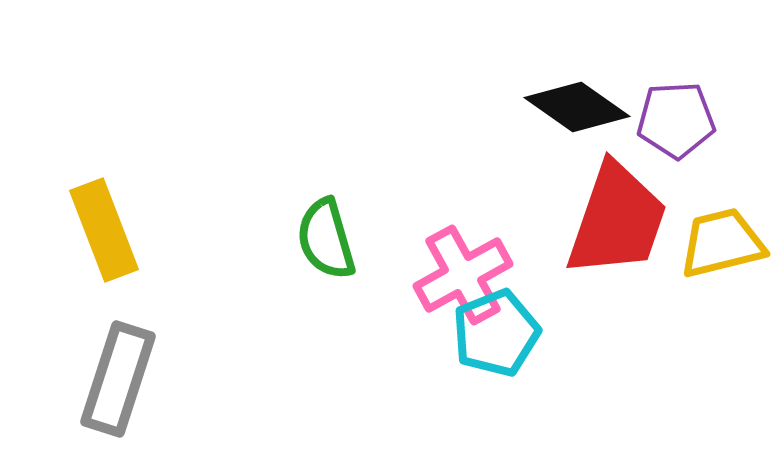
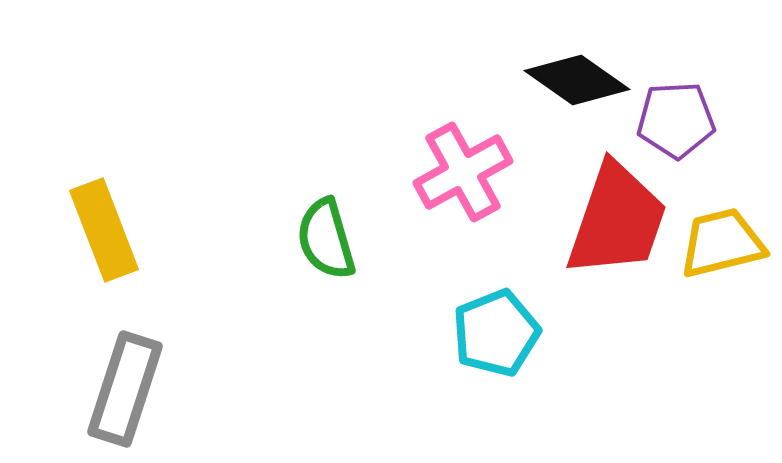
black diamond: moved 27 px up
pink cross: moved 103 px up
gray rectangle: moved 7 px right, 10 px down
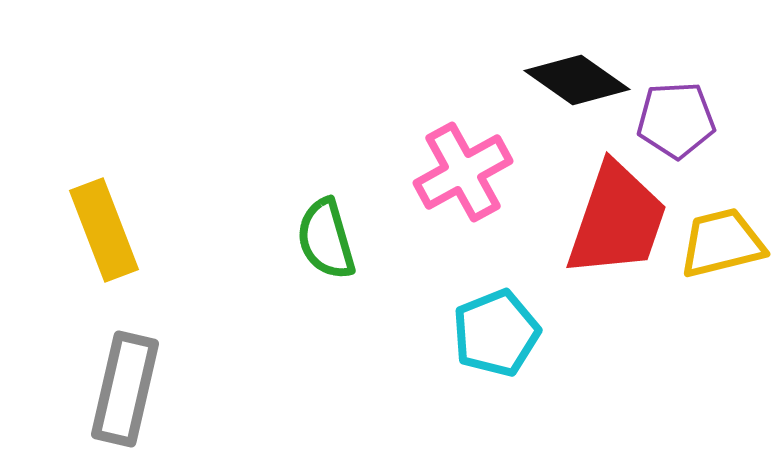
gray rectangle: rotated 5 degrees counterclockwise
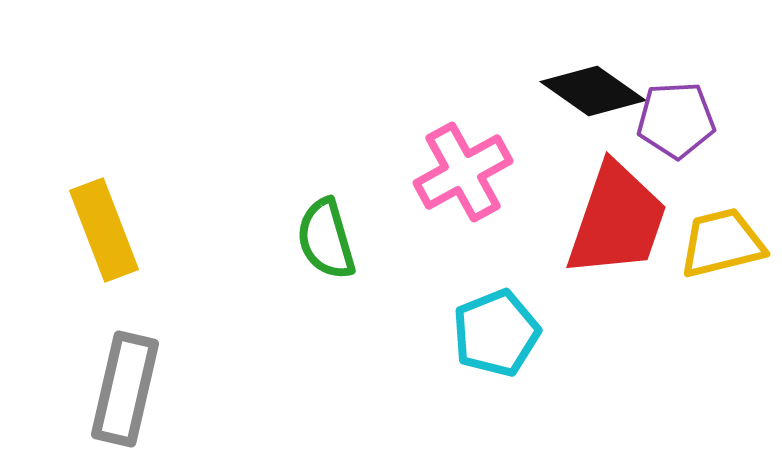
black diamond: moved 16 px right, 11 px down
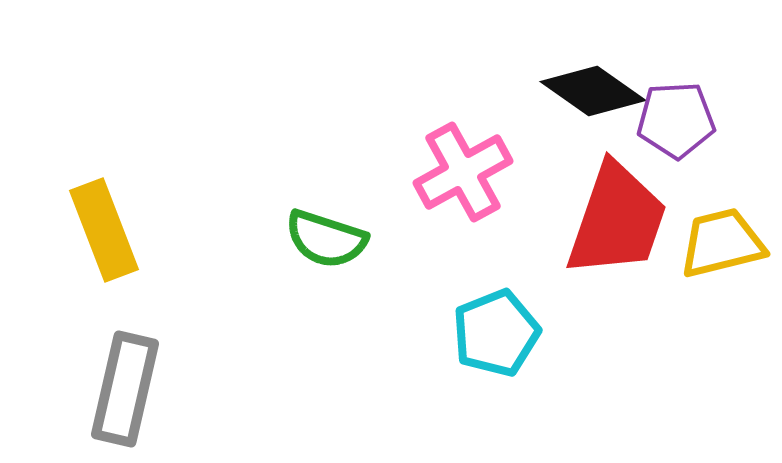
green semicircle: rotated 56 degrees counterclockwise
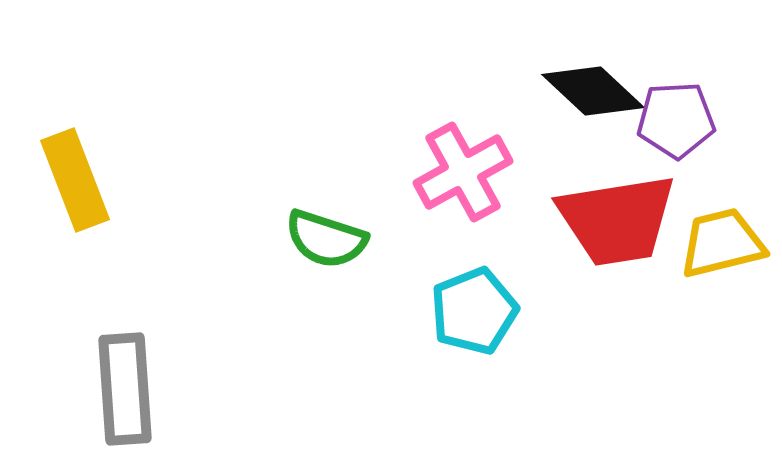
black diamond: rotated 8 degrees clockwise
red trapezoid: rotated 62 degrees clockwise
yellow rectangle: moved 29 px left, 50 px up
cyan pentagon: moved 22 px left, 22 px up
gray rectangle: rotated 17 degrees counterclockwise
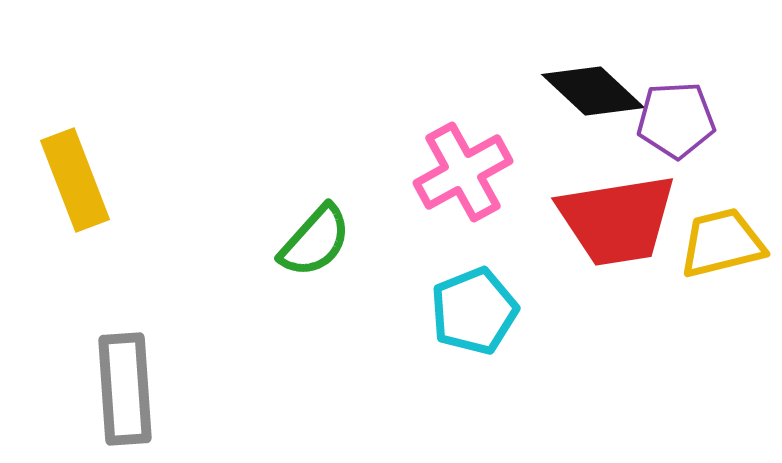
green semicircle: moved 11 px left, 2 px down; rotated 66 degrees counterclockwise
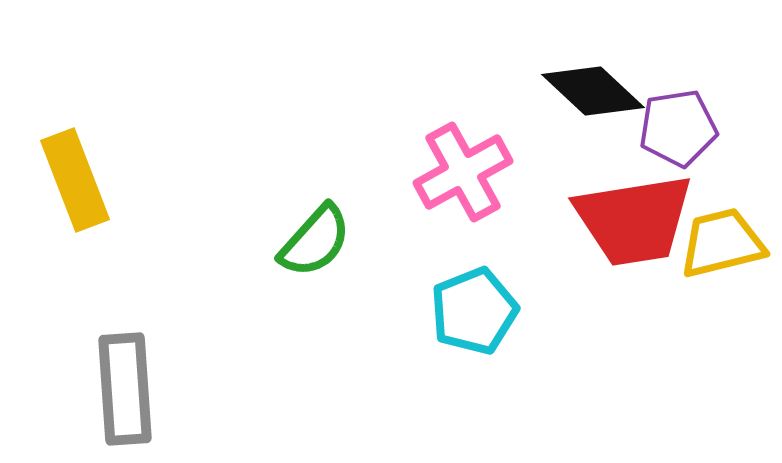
purple pentagon: moved 2 px right, 8 px down; rotated 6 degrees counterclockwise
red trapezoid: moved 17 px right
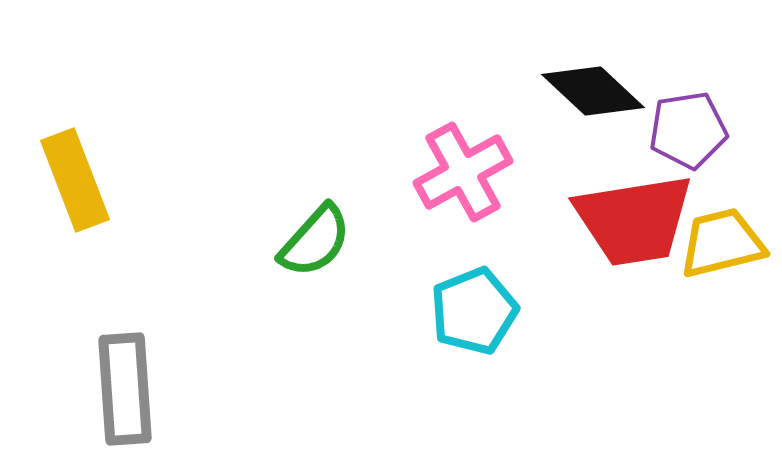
purple pentagon: moved 10 px right, 2 px down
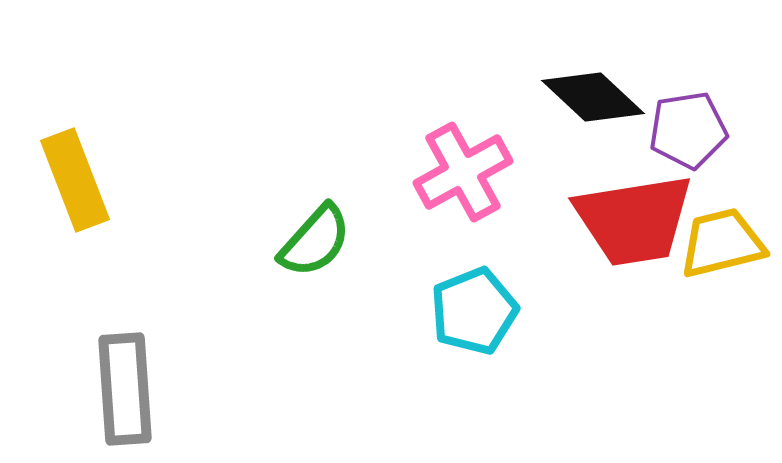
black diamond: moved 6 px down
